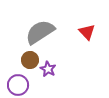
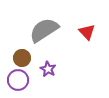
gray semicircle: moved 4 px right, 2 px up
brown circle: moved 8 px left, 2 px up
purple circle: moved 5 px up
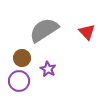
purple circle: moved 1 px right, 1 px down
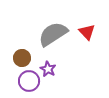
gray semicircle: moved 9 px right, 4 px down
purple circle: moved 10 px right
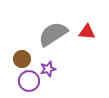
red triangle: rotated 42 degrees counterclockwise
brown circle: moved 1 px down
purple star: rotated 28 degrees clockwise
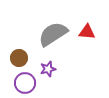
brown circle: moved 3 px left, 1 px up
purple circle: moved 4 px left, 2 px down
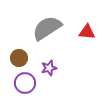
gray semicircle: moved 6 px left, 6 px up
purple star: moved 1 px right, 1 px up
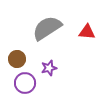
brown circle: moved 2 px left, 1 px down
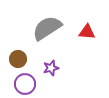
brown circle: moved 1 px right
purple star: moved 2 px right
purple circle: moved 1 px down
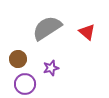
red triangle: rotated 36 degrees clockwise
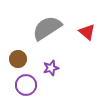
purple circle: moved 1 px right, 1 px down
